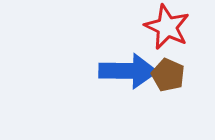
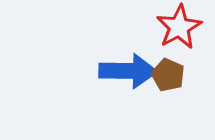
red star: moved 12 px right; rotated 18 degrees clockwise
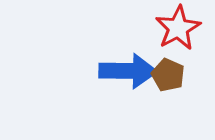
red star: moved 1 px left, 1 px down
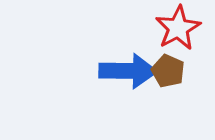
brown pentagon: moved 4 px up
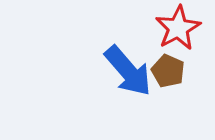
blue arrow: rotated 48 degrees clockwise
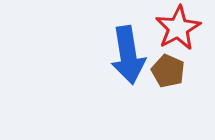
blue arrow: moved 16 px up; rotated 32 degrees clockwise
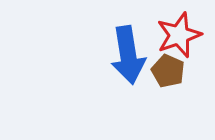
red star: moved 1 px right, 7 px down; rotated 9 degrees clockwise
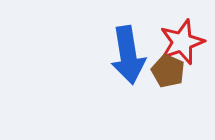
red star: moved 3 px right, 7 px down
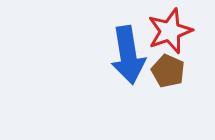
red star: moved 12 px left, 11 px up
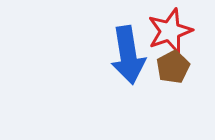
brown pentagon: moved 5 px right, 4 px up; rotated 20 degrees clockwise
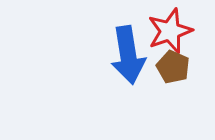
brown pentagon: rotated 20 degrees counterclockwise
